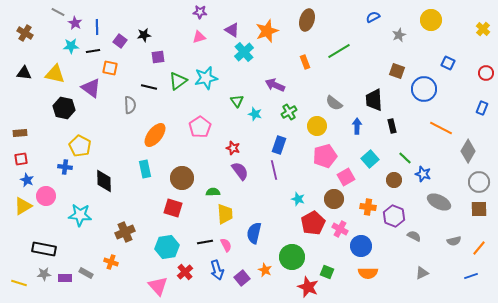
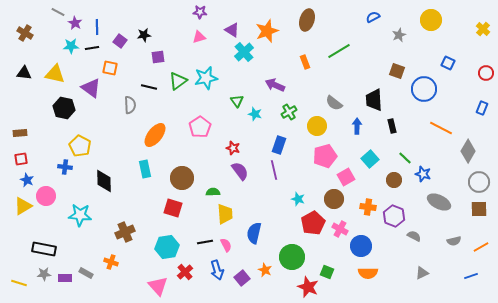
black line at (93, 51): moved 1 px left, 3 px up
orange line at (479, 248): moved 2 px right, 1 px up; rotated 21 degrees clockwise
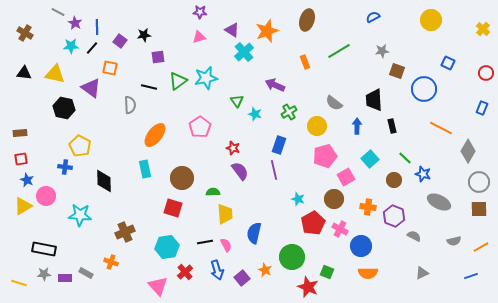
gray star at (399, 35): moved 17 px left, 16 px down; rotated 16 degrees clockwise
black line at (92, 48): rotated 40 degrees counterclockwise
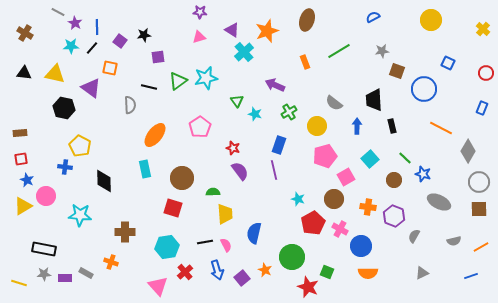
brown cross at (125, 232): rotated 24 degrees clockwise
gray semicircle at (414, 236): rotated 88 degrees counterclockwise
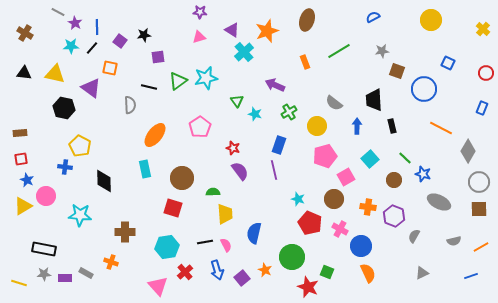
red pentagon at (313, 223): moved 3 px left; rotated 20 degrees counterclockwise
orange semicircle at (368, 273): rotated 114 degrees counterclockwise
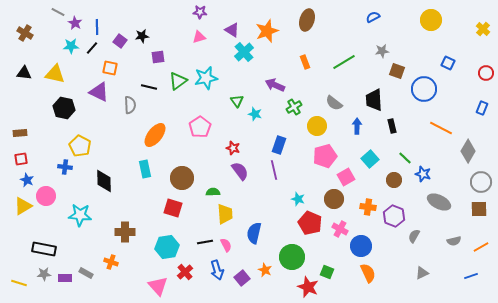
black star at (144, 35): moved 2 px left, 1 px down
green line at (339, 51): moved 5 px right, 11 px down
purple triangle at (91, 88): moved 8 px right, 4 px down; rotated 10 degrees counterclockwise
green cross at (289, 112): moved 5 px right, 5 px up
gray circle at (479, 182): moved 2 px right
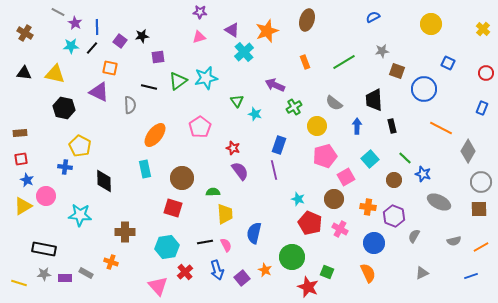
yellow circle at (431, 20): moved 4 px down
blue circle at (361, 246): moved 13 px right, 3 px up
